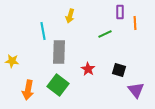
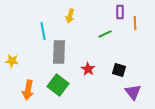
purple triangle: moved 3 px left, 2 px down
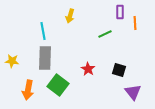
gray rectangle: moved 14 px left, 6 px down
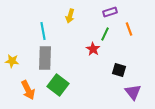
purple rectangle: moved 10 px left; rotated 72 degrees clockwise
orange line: moved 6 px left, 6 px down; rotated 16 degrees counterclockwise
green line: rotated 40 degrees counterclockwise
red star: moved 5 px right, 20 px up
orange arrow: rotated 36 degrees counterclockwise
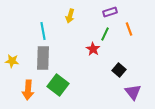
gray rectangle: moved 2 px left
black square: rotated 24 degrees clockwise
orange arrow: rotated 30 degrees clockwise
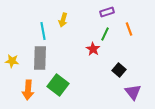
purple rectangle: moved 3 px left
yellow arrow: moved 7 px left, 4 px down
gray rectangle: moved 3 px left
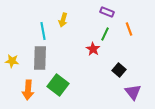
purple rectangle: rotated 40 degrees clockwise
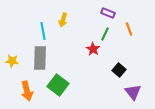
purple rectangle: moved 1 px right, 1 px down
orange arrow: moved 1 px left, 1 px down; rotated 18 degrees counterclockwise
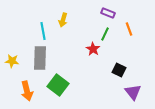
black square: rotated 16 degrees counterclockwise
